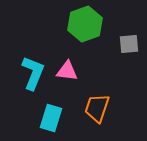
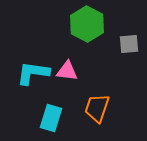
green hexagon: moved 2 px right; rotated 12 degrees counterclockwise
cyan L-shape: rotated 104 degrees counterclockwise
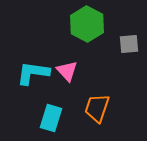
pink triangle: rotated 40 degrees clockwise
